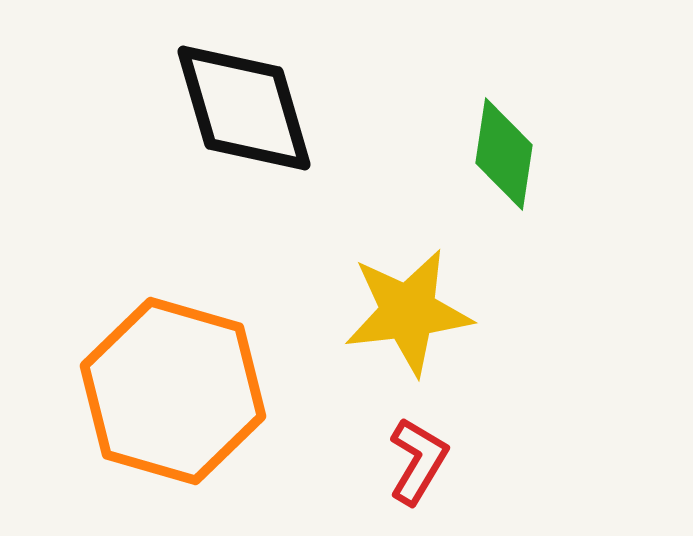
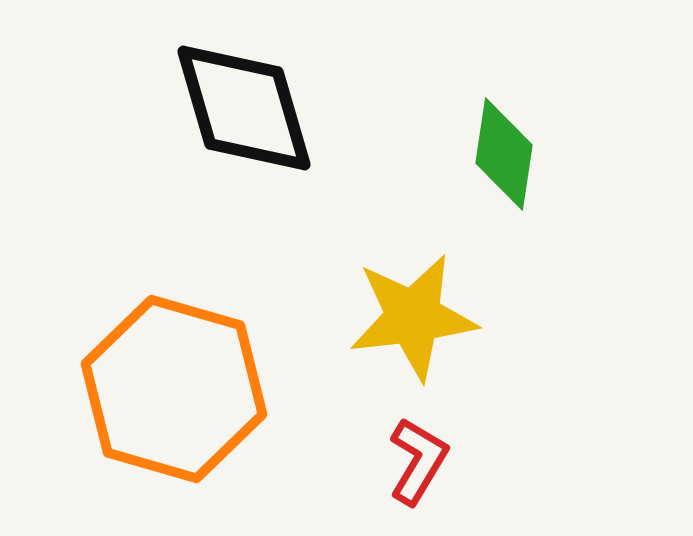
yellow star: moved 5 px right, 5 px down
orange hexagon: moved 1 px right, 2 px up
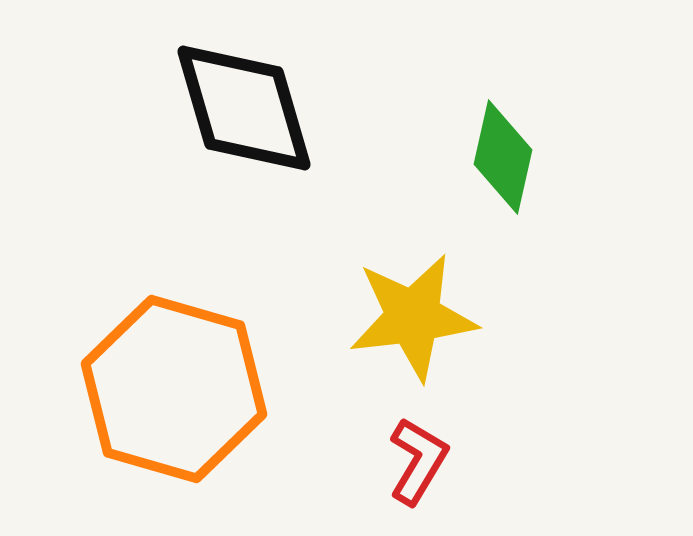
green diamond: moved 1 px left, 3 px down; rotated 4 degrees clockwise
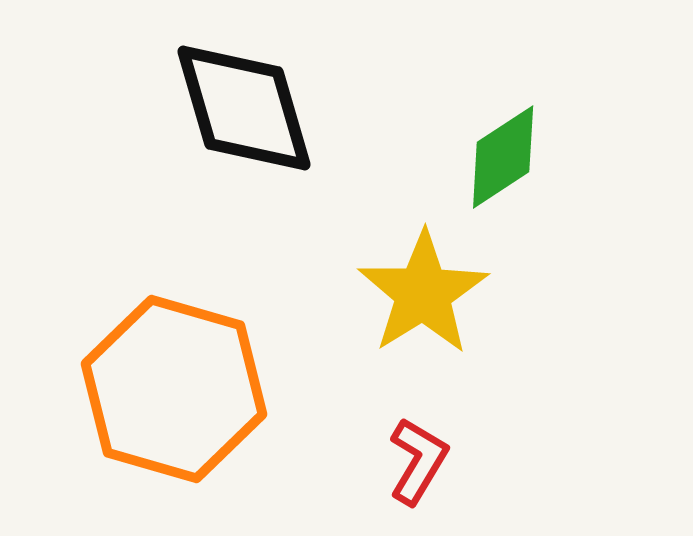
green diamond: rotated 44 degrees clockwise
yellow star: moved 10 px right, 24 px up; rotated 25 degrees counterclockwise
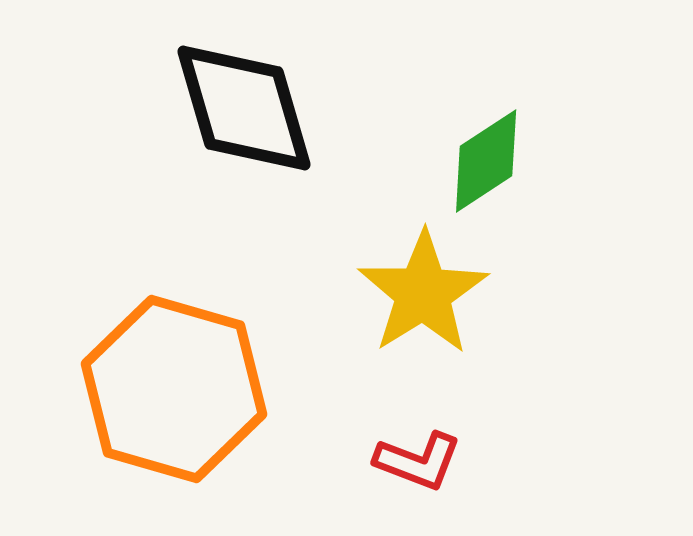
green diamond: moved 17 px left, 4 px down
red L-shape: rotated 80 degrees clockwise
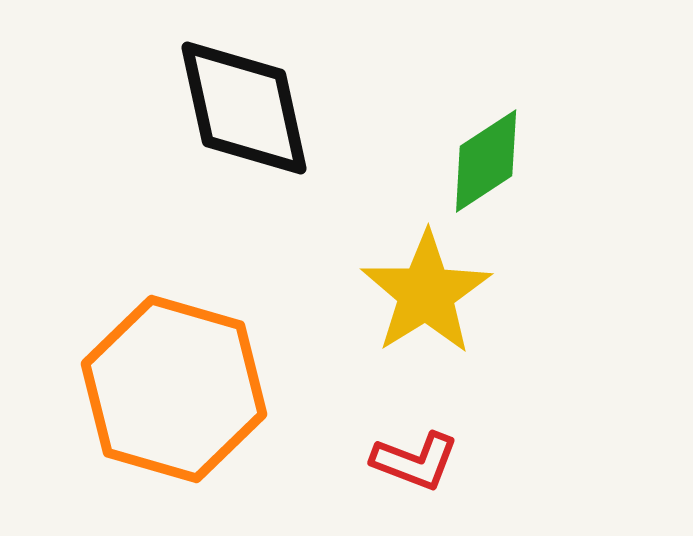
black diamond: rotated 4 degrees clockwise
yellow star: moved 3 px right
red L-shape: moved 3 px left
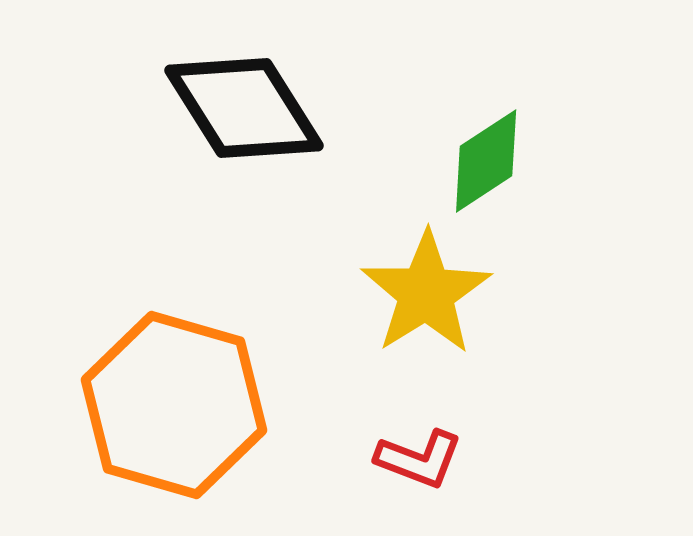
black diamond: rotated 20 degrees counterclockwise
orange hexagon: moved 16 px down
red L-shape: moved 4 px right, 2 px up
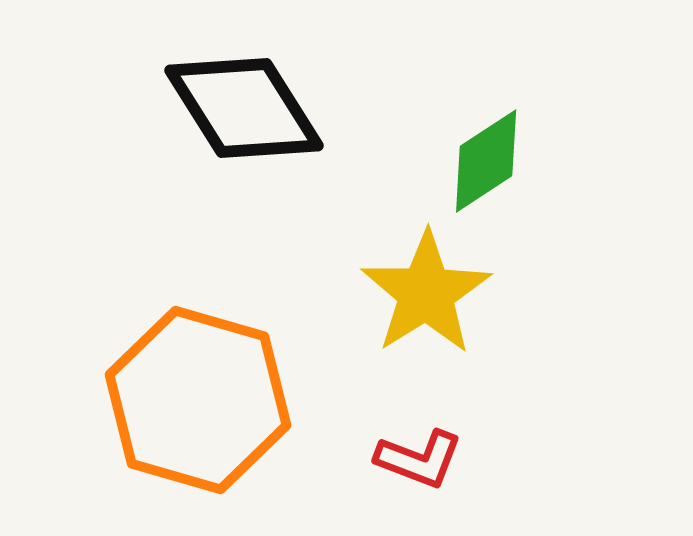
orange hexagon: moved 24 px right, 5 px up
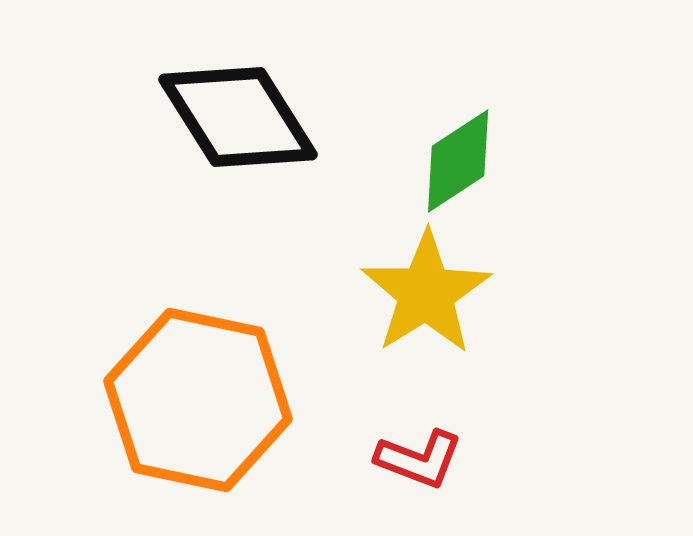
black diamond: moved 6 px left, 9 px down
green diamond: moved 28 px left
orange hexagon: rotated 4 degrees counterclockwise
